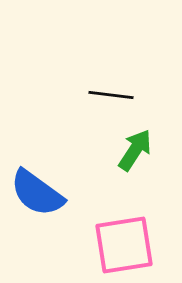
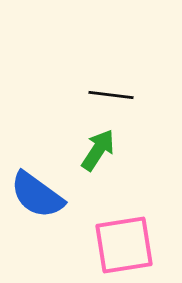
green arrow: moved 37 px left
blue semicircle: moved 2 px down
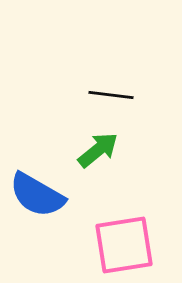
green arrow: rotated 18 degrees clockwise
blue semicircle: rotated 6 degrees counterclockwise
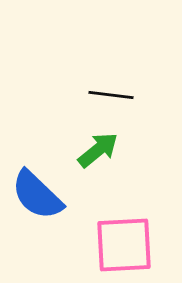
blue semicircle: rotated 14 degrees clockwise
pink square: rotated 6 degrees clockwise
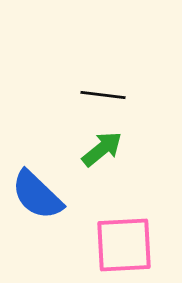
black line: moved 8 px left
green arrow: moved 4 px right, 1 px up
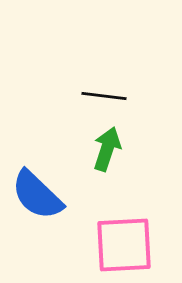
black line: moved 1 px right, 1 px down
green arrow: moved 5 px right; rotated 33 degrees counterclockwise
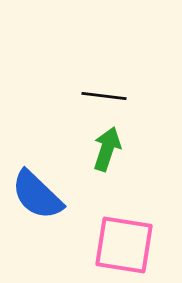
pink square: rotated 12 degrees clockwise
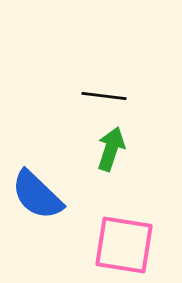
green arrow: moved 4 px right
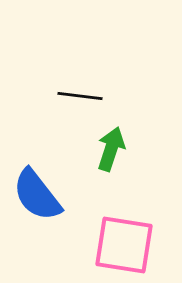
black line: moved 24 px left
blue semicircle: rotated 8 degrees clockwise
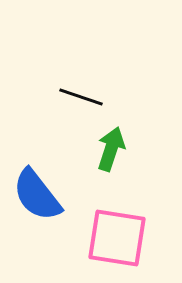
black line: moved 1 px right, 1 px down; rotated 12 degrees clockwise
pink square: moved 7 px left, 7 px up
